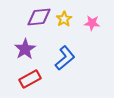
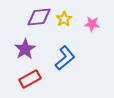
pink star: moved 1 px down
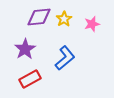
pink star: rotated 21 degrees counterclockwise
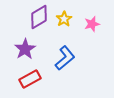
purple diamond: rotated 25 degrees counterclockwise
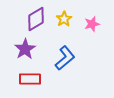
purple diamond: moved 3 px left, 2 px down
red rectangle: rotated 30 degrees clockwise
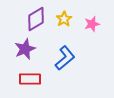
purple star: rotated 10 degrees clockwise
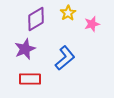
yellow star: moved 4 px right, 6 px up
